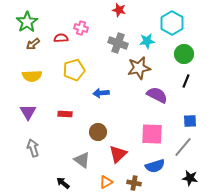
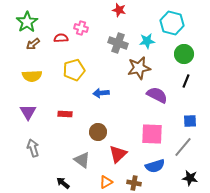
cyan hexagon: rotated 15 degrees counterclockwise
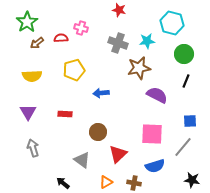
brown arrow: moved 4 px right, 1 px up
black star: moved 2 px right, 2 px down
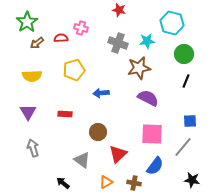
purple semicircle: moved 9 px left, 3 px down
blue semicircle: rotated 36 degrees counterclockwise
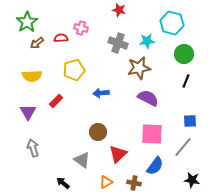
red rectangle: moved 9 px left, 13 px up; rotated 48 degrees counterclockwise
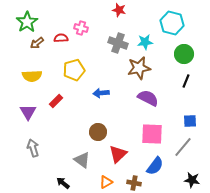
cyan star: moved 2 px left, 1 px down
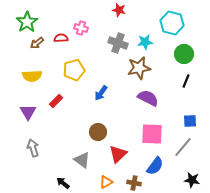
blue arrow: rotated 49 degrees counterclockwise
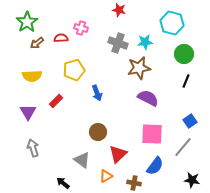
blue arrow: moved 4 px left; rotated 56 degrees counterclockwise
blue square: rotated 32 degrees counterclockwise
orange triangle: moved 6 px up
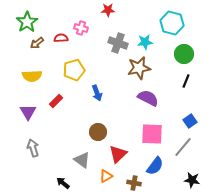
red star: moved 11 px left; rotated 16 degrees counterclockwise
